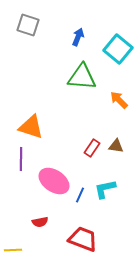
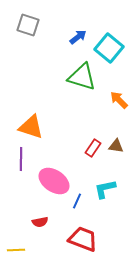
blue arrow: rotated 30 degrees clockwise
cyan square: moved 9 px left, 1 px up
green triangle: rotated 12 degrees clockwise
red rectangle: moved 1 px right
blue line: moved 3 px left, 6 px down
yellow line: moved 3 px right
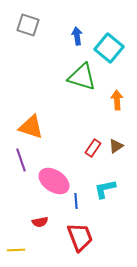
blue arrow: moved 1 px left, 1 px up; rotated 60 degrees counterclockwise
orange arrow: moved 2 px left; rotated 42 degrees clockwise
brown triangle: rotated 42 degrees counterclockwise
purple line: moved 1 px down; rotated 20 degrees counterclockwise
blue line: moved 1 px left; rotated 28 degrees counterclockwise
red trapezoid: moved 3 px left, 2 px up; rotated 48 degrees clockwise
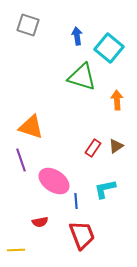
red trapezoid: moved 2 px right, 2 px up
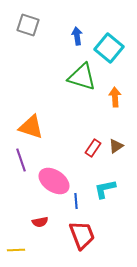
orange arrow: moved 2 px left, 3 px up
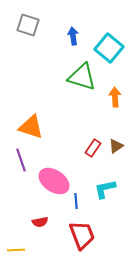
blue arrow: moved 4 px left
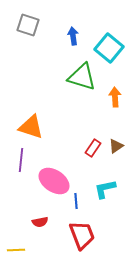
purple line: rotated 25 degrees clockwise
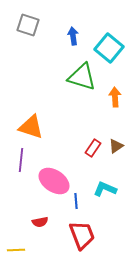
cyan L-shape: rotated 35 degrees clockwise
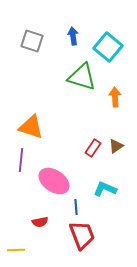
gray square: moved 4 px right, 16 px down
cyan square: moved 1 px left, 1 px up
blue line: moved 6 px down
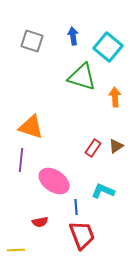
cyan L-shape: moved 2 px left, 2 px down
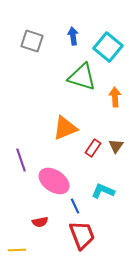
orange triangle: moved 34 px right, 1 px down; rotated 40 degrees counterclockwise
brown triangle: rotated 21 degrees counterclockwise
purple line: rotated 25 degrees counterclockwise
blue line: moved 1 px left, 1 px up; rotated 21 degrees counterclockwise
yellow line: moved 1 px right
